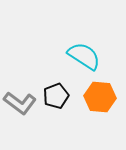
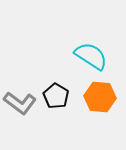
cyan semicircle: moved 7 px right
black pentagon: rotated 20 degrees counterclockwise
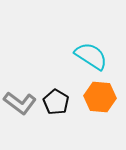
black pentagon: moved 6 px down
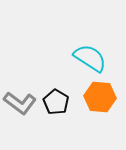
cyan semicircle: moved 1 px left, 2 px down
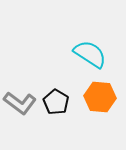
cyan semicircle: moved 4 px up
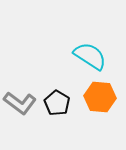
cyan semicircle: moved 2 px down
black pentagon: moved 1 px right, 1 px down
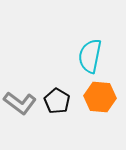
cyan semicircle: rotated 112 degrees counterclockwise
black pentagon: moved 2 px up
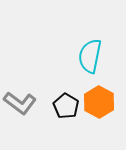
orange hexagon: moved 1 px left, 5 px down; rotated 24 degrees clockwise
black pentagon: moved 9 px right, 5 px down
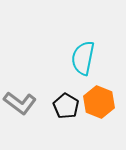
cyan semicircle: moved 7 px left, 2 px down
orange hexagon: rotated 8 degrees counterclockwise
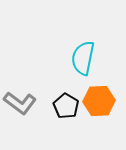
orange hexagon: moved 1 px up; rotated 24 degrees counterclockwise
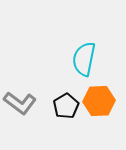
cyan semicircle: moved 1 px right, 1 px down
black pentagon: rotated 10 degrees clockwise
